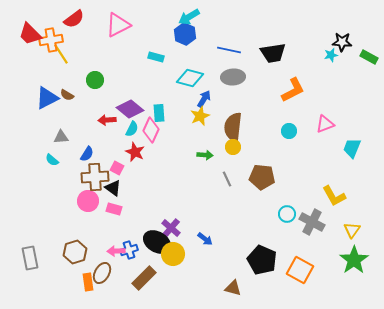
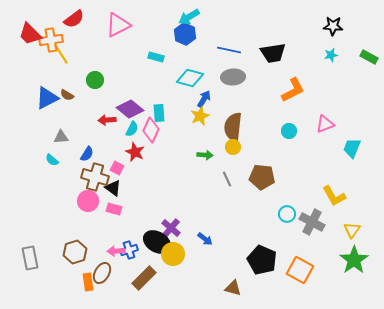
black star at (342, 42): moved 9 px left, 16 px up
brown cross at (95, 177): rotated 20 degrees clockwise
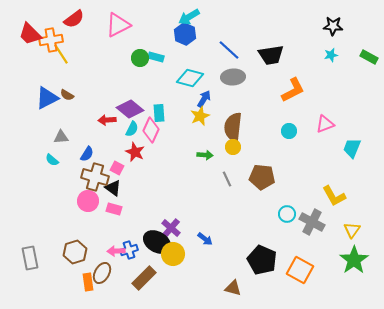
blue line at (229, 50): rotated 30 degrees clockwise
black trapezoid at (273, 53): moved 2 px left, 2 px down
green circle at (95, 80): moved 45 px right, 22 px up
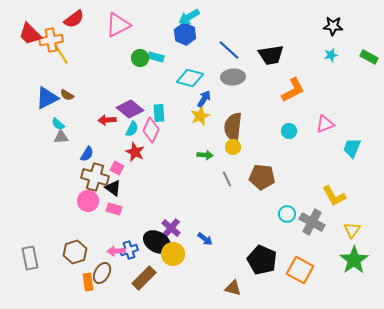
cyan semicircle at (52, 160): moved 6 px right, 36 px up
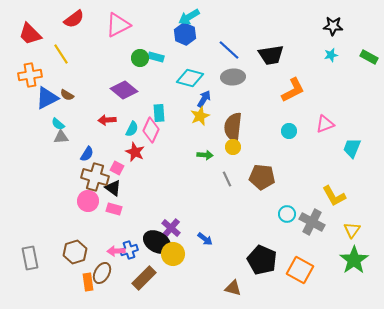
orange cross at (51, 40): moved 21 px left, 35 px down
purple diamond at (130, 109): moved 6 px left, 19 px up
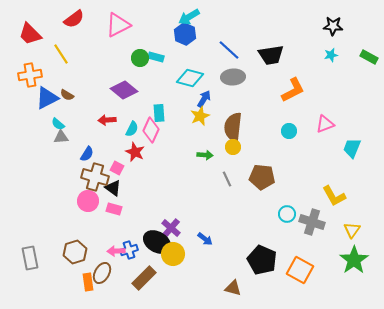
gray cross at (312, 222): rotated 10 degrees counterclockwise
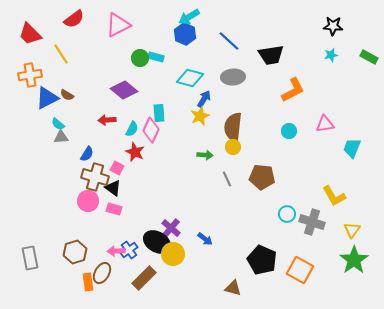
blue line at (229, 50): moved 9 px up
pink triangle at (325, 124): rotated 12 degrees clockwise
blue cross at (129, 250): rotated 18 degrees counterclockwise
